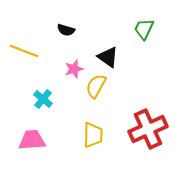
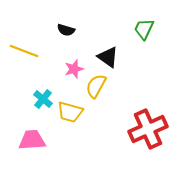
yellow trapezoid: moved 23 px left, 23 px up; rotated 104 degrees clockwise
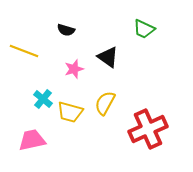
green trapezoid: rotated 90 degrees counterclockwise
yellow semicircle: moved 9 px right, 17 px down
pink trapezoid: rotated 8 degrees counterclockwise
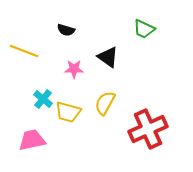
pink star: rotated 18 degrees clockwise
yellow trapezoid: moved 2 px left
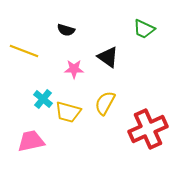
pink trapezoid: moved 1 px left, 1 px down
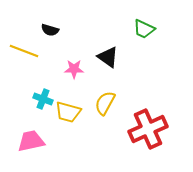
black semicircle: moved 16 px left
cyan cross: rotated 18 degrees counterclockwise
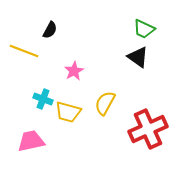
black semicircle: rotated 78 degrees counterclockwise
black triangle: moved 30 px right
pink star: moved 2 px down; rotated 30 degrees counterclockwise
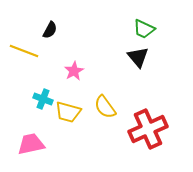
black triangle: rotated 15 degrees clockwise
yellow semicircle: moved 4 px down; rotated 65 degrees counterclockwise
pink trapezoid: moved 3 px down
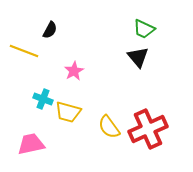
yellow semicircle: moved 4 px right, 20 px down
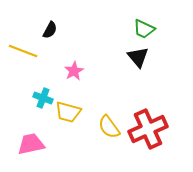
yellow line: moved 1 px left
cyan cross: moved 1 px up
